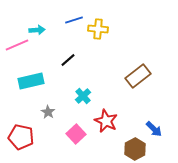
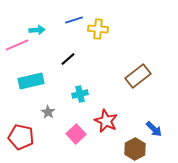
black line: moved 1 px up
cyan cross: moved 3 px left, 2 px up; rotated 28 degrees clockwise
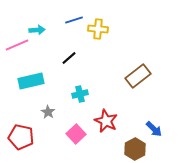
black line: moved 1 px right, 1 px up
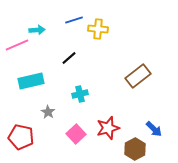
red star: moved 2 px right, 7 px down; rotated 30 degrees clockwise
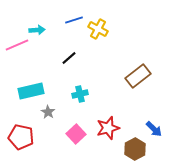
yellow cross: rotated 24 degrees clockwise
cyan rectangle: moved 10 px down
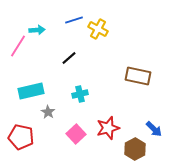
pink line: moved 1 px right, 1 px down; rotated 35 degrees counterclockwise
brown rectangle: rotated 50 degrees clockwise
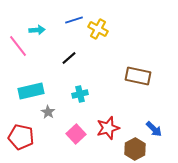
pink line: rotated 70 degrees counterclockwise
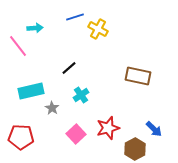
blue line: moved 1 px right, 3 px up
cyan arrow: moved 2 px left, 2 px up
black line: moved 10 px down
cyan cross: moved 1 px right, 1 px down; rotated 21 degrees counterclockwise
gray star: moved 4 px right, 4 px up
red pentagon: rotated 10 degrees counterclockwise
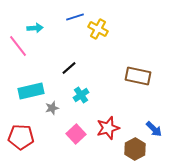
gray star: rotated 24 degrees clockwise
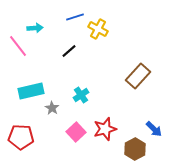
black line: moved 17 px up
brown rectangle: rotated 60 degrees counterclockwise
gray star: rotated 24 degrees counterclockwise
red star: moved 3 px left, 1 px down
pink square: moved 2 px up
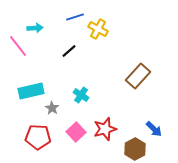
cyan cross: rotated 21 degrees counterclockwise
red pentagon: moved 17 px right
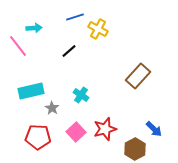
cyan arrow: moved 1 px left
